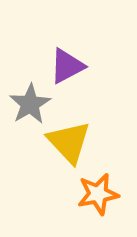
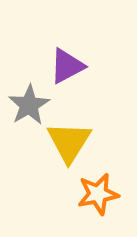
gray star: moved 1 px left, 1 px down
yellow triangle: rotated 15 degrees clockwise
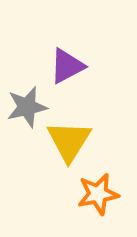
gray star: moved 2 px left, 2 px down; rotated 18 degrees clockwise
yellow triangle: moved 1 px up
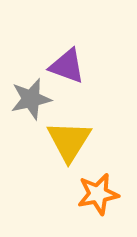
purple triangle: rotated 48 degrees clockwise
gray star: moved 4 px right, 8 px up
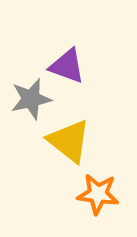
yellow triangle: rotated 24 degrees counterclockwise
orange star: rotated 18 degrees clockwise
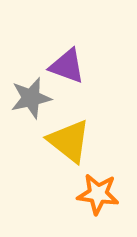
gray star: moved 1 px up
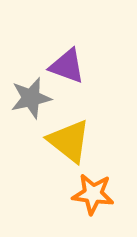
orange star: moved 5 px left
